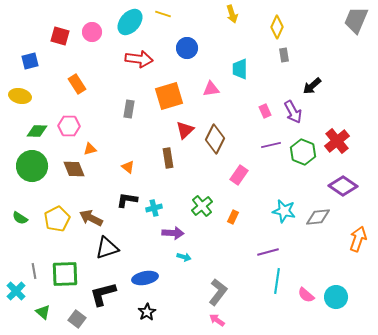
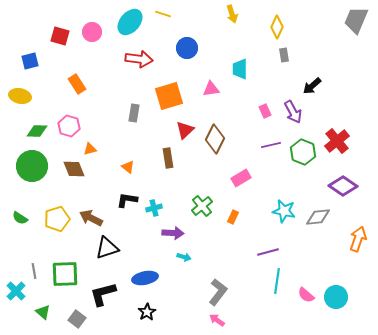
gray rectangle at (129, 109): moved 5 px right, 4 px down
pink hexagon at (69, 126): rotated 15 degrees clockwise
pink rectangle at (239, 175): moved 2 px right, 3 px down; rotated 24 degrees clockwise
yellow pentagon at (57, 219): rotated 10 degrees clockwise
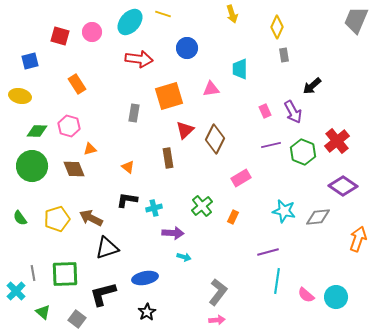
green semicircle at (20, 218): rotated 21 degrees clockwise
gray line at (34, 271): moved 1 px left, 2 px down
pink arrow at (217, 320): rotated 140 degrees clockwise
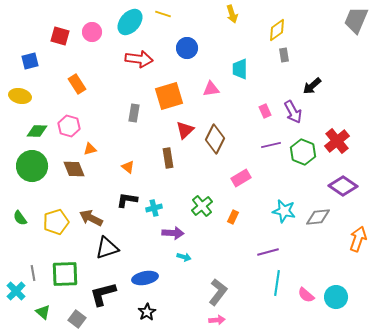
yellow diamond at (277, 27): moved 3 px down; rotated 30 degrees clockwise
yellow pentagon at (57, 219): moved 1 px left, 3 px down
cyan line at (277, 281): moved 2 px down
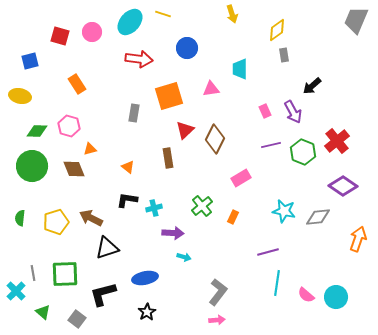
green semicircle at (20, 218): rotated 42 degrees clockwise
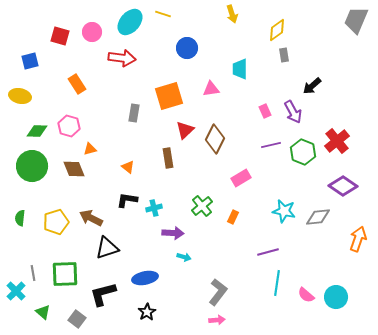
red arrow at (139, 59): moved 17 px left, 1 px up
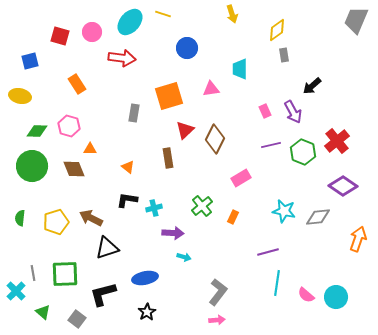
orange triangle at (90, 149): rotated 16 degrees clockwise
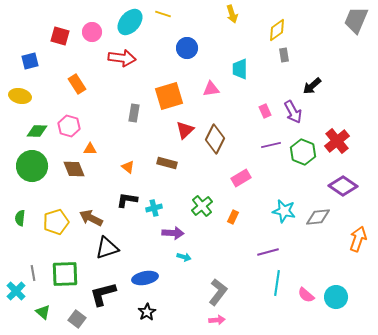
brown rectangle at (168, 158): moved 1 px left, 5 px down; rotated 66 degrees counterclockwise
